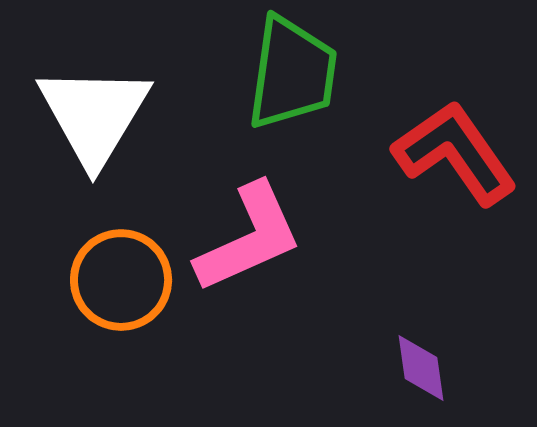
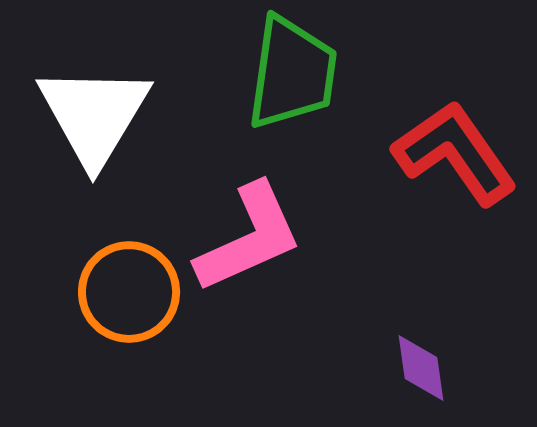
orange circle: moved 8 px right, 12 px down
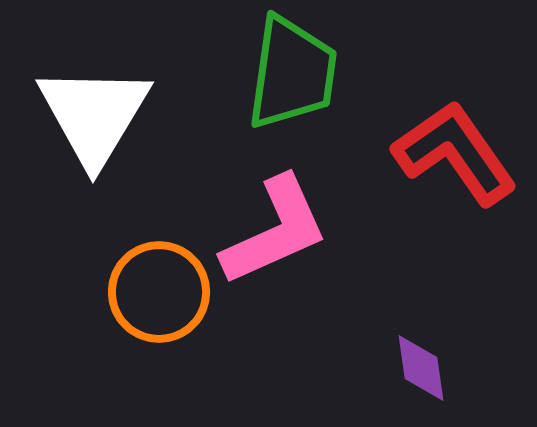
pink L-shape: moved 26 px right, 7 px up
orange circle: moved 30 px right
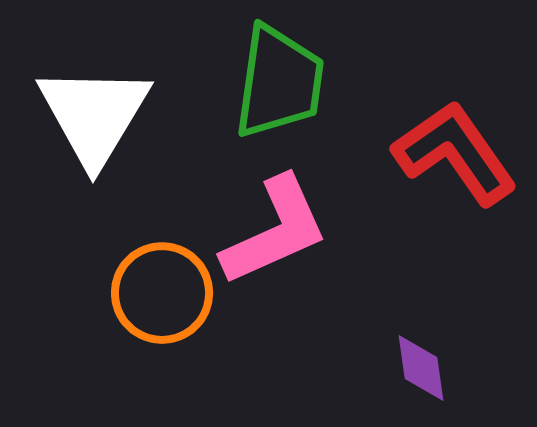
green trapezoid: moved 13 px left, 9 px down
orange circle: moved 3 px right, 1 px down
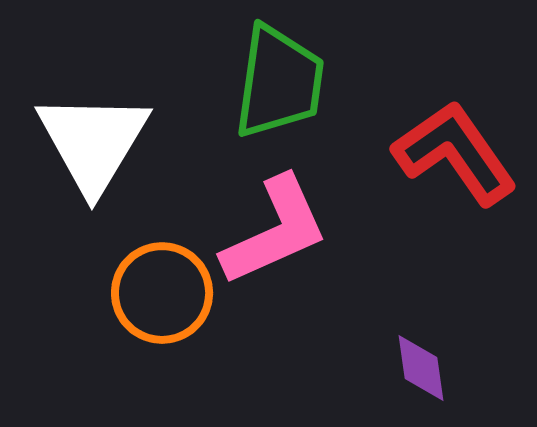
white triangle: moved 1 px left, 27 px down
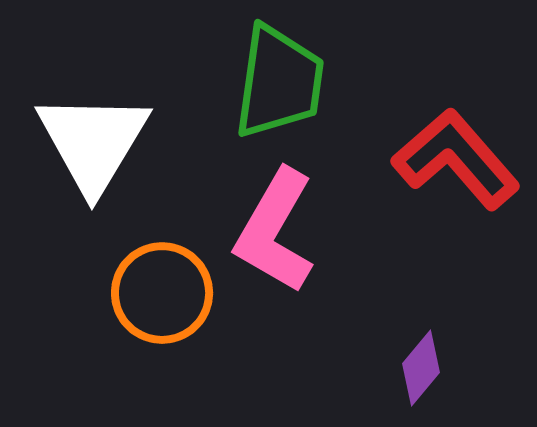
red L-shape: moved 1 px right, 6 px down; rotated 6 degrees counterclockwise
pink L-shape: rotated 144 degrees clockwise
purple diamond: rotated 48 degrees clockwise
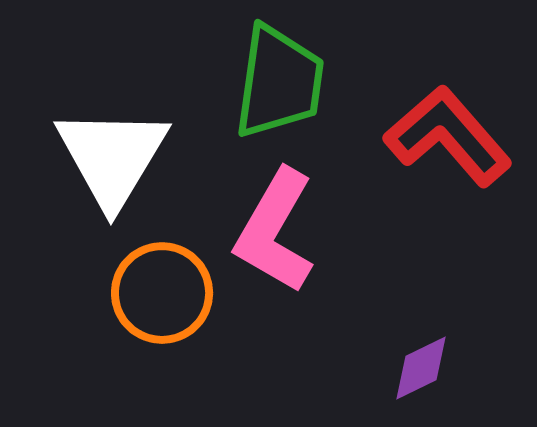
white triangle: moved 19 px right, 15 px down
red L-shape: moved 8 px left, 23 px up
purple diamond: rotated 24 degrees clockwise
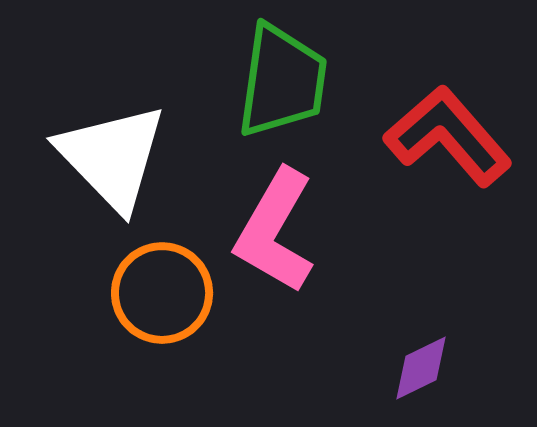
green trapezoid: moved 3 px right, 1 px up
white triangle: rotated 15 degrees counterclockwise
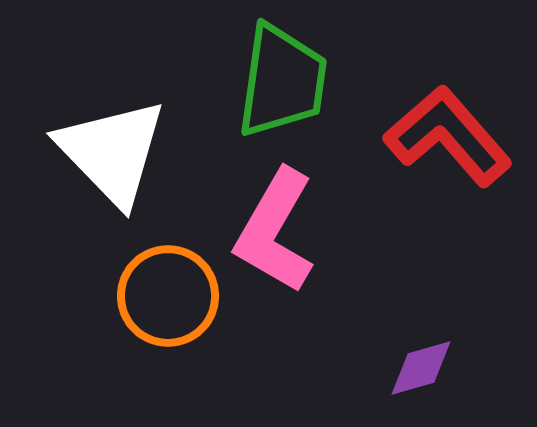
white triangle: moved 5 px up
orange circle: moved 6 px right, 3 px down
purple diamond: rotated 10 degrees clockwise
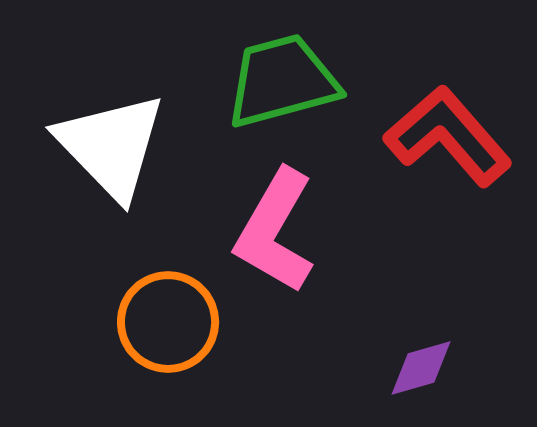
green trapezoid: rotated 113 degrees counterclockwise
white triangle: moved 1 px left, 6 px up
orange circle: moved 26 px down
